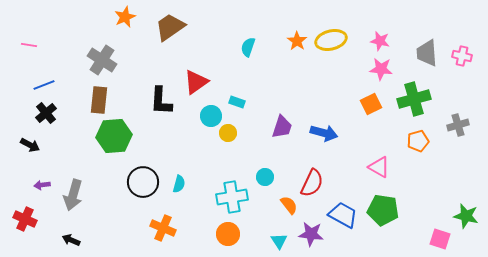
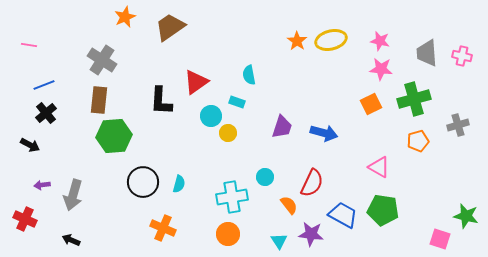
cyan semicircle at (248, 47): moved 1 px right, 28 px down; rotated 30 degrees counterclockwise
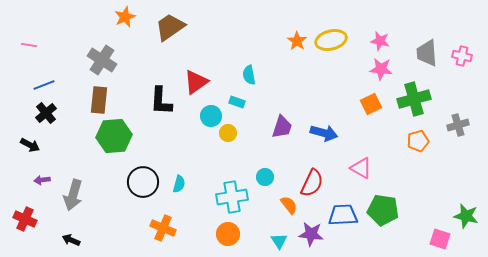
pink triangle at (379, 167): moved 18 px left, 1 px down
purple arrow at (42, 185): moved 5 px up
blue trapezoid at (343, 215): rotated 32 degrees counterclockwise
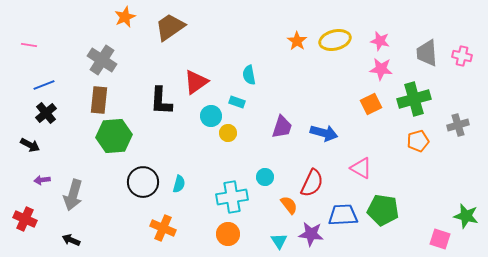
yellow ellipse at (331, 40): moved 4 px right
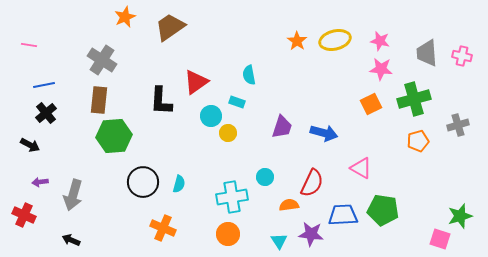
blue line at (44, 85): rotated 10 degrees clockwise
purple arrow at (42, 180): moved 2 px left, 2 px down
orange semicircle at (289, 205): rotated 60 degrees counterclockwise
green star at (466, 216): moved 6 px left; rotated 30 degrees counterclockwise
red cross at (25, 219): moved 1 px left, 4 px up
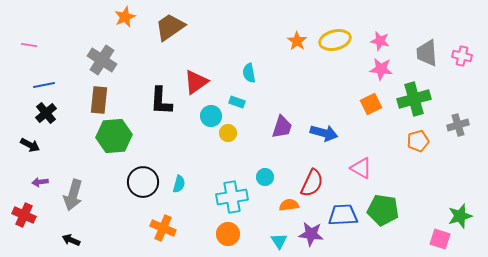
cyan semicircle at (249, 75): moved 2 px up
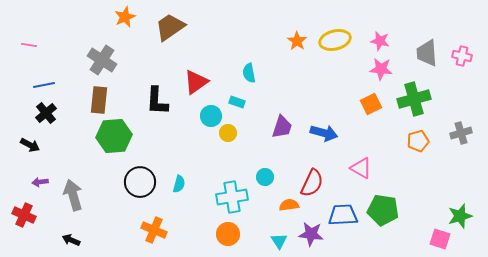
black L-shape at (161, 101): moved 4 px left
gray cross at (458, 125): moved 3 px right, 8 px down
black circle at (143, 182): moved 3 px left
gray arrow at (73, 195): rotated 148 degrees clockwise
orange cross at (163, 228): moved 9 px left, 2 px down
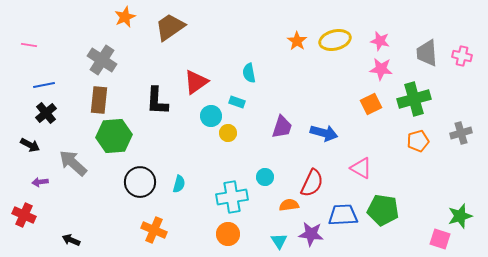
gray arrow at (73, 195): moved 32 px up; rotated 32 degrees counterclockwise
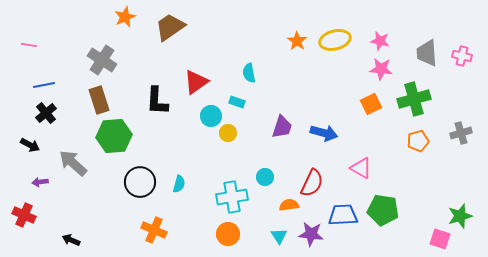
brown rectangle at (99, 100): rotated 24 degrees counterclockwise
cyan triangle at (279, 241): moved 5 px up
